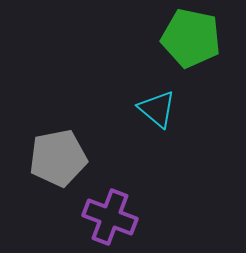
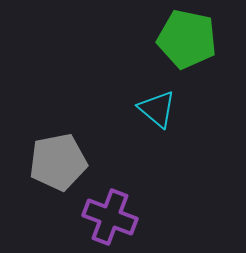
green pentagon: moved 4 px left, 1 px down
gray pentagon: moved 4 px down
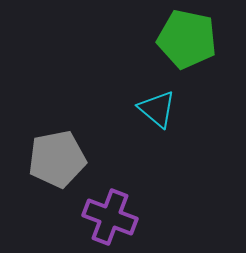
gray pentagon: moved 1 px left, 3 px up
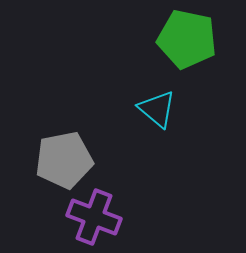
gray pentagon: moved 7 px right, 1 px down
purple cross: moved 16 px left
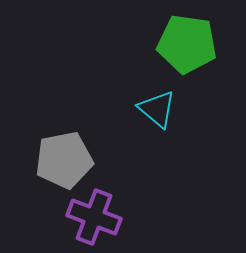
green pentagon: moved 5 px down; rotated 4 degrees counterclockwise
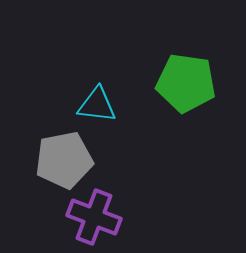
green pentagon: moved 1 px left, 39 px down
cyan triangle: moved 60 px left, 4 px up; rotated 33 degrees counterclockwise
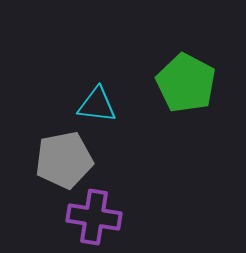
green pentagon: rotated 20 degrees clockwise
purple cross: rotated 12 degrees counterclockwise
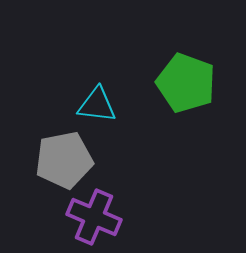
green pentagon: rotated 8 degrees counterclockwise
purple cross: rotated 14 degrees clockwise
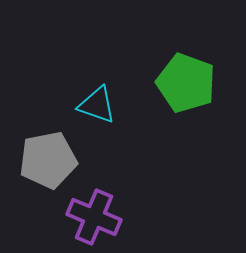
cyan triangle: rotated 12 degrees clockwise
gray pentagon: moved 16 px left
